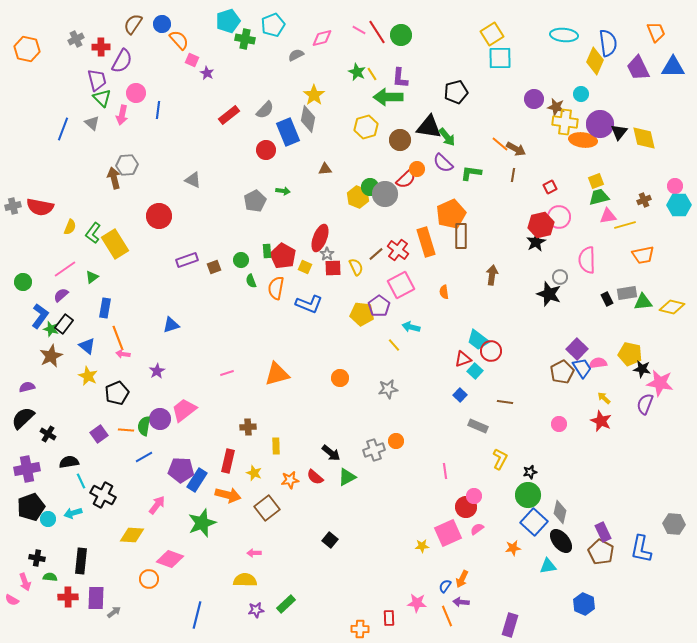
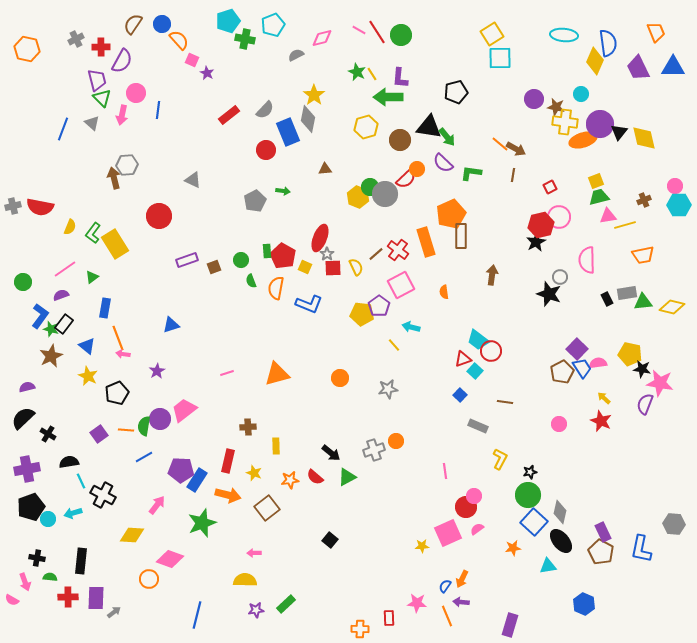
orange ellipse at (583, 140): rotated 24 degrees counterclockwise
purple semicircle at (61, 295): rotated 21 degrees clockwise
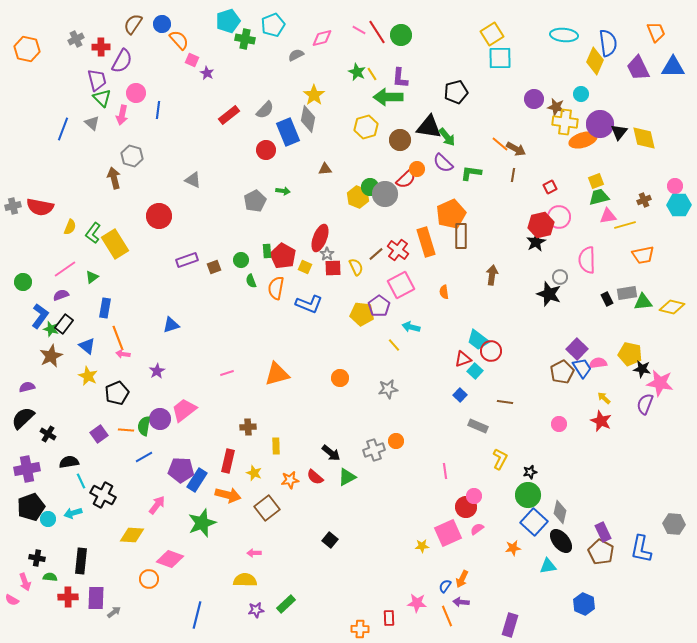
gray hexagon at (127, 165): moved 5 px right, 9 px up; rotated 20 degrees clockwise
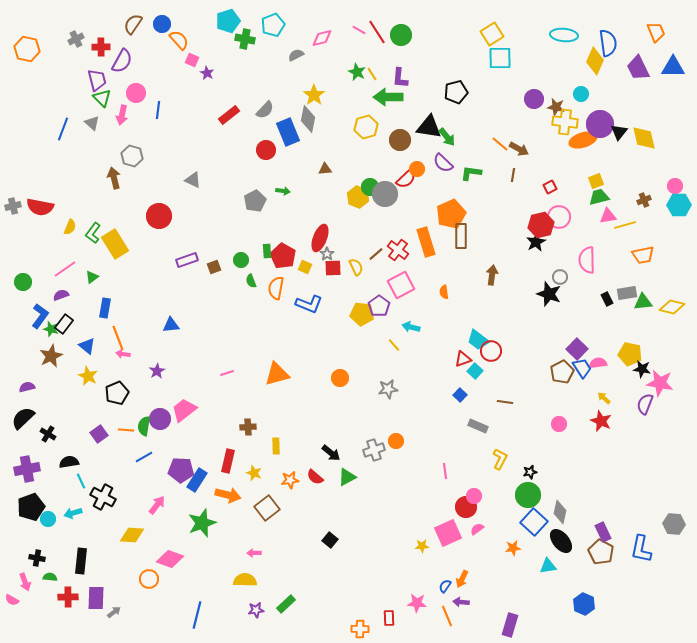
brown arrow at (516, 149): moved 3 px right
blue triangle at (171, 325): rotated 12 degrees clockwise
black cross at (103, 495): moved 2 px down
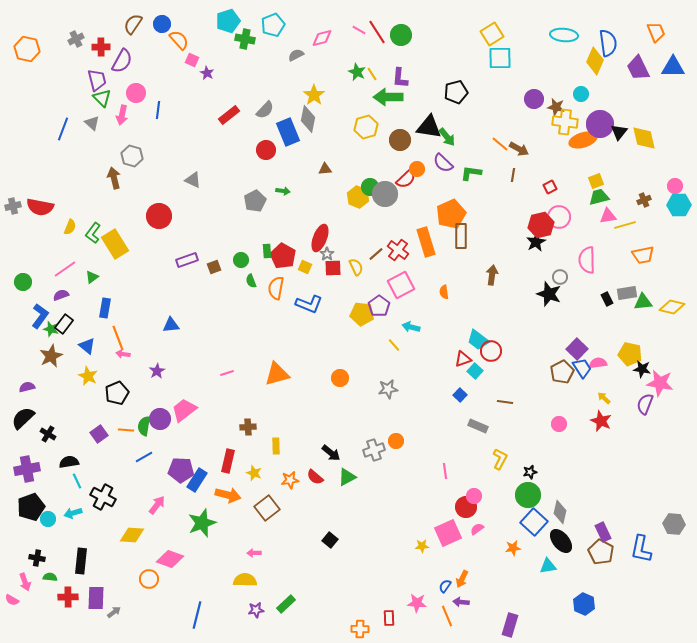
cyan line at (81, 481): moved 4 px left
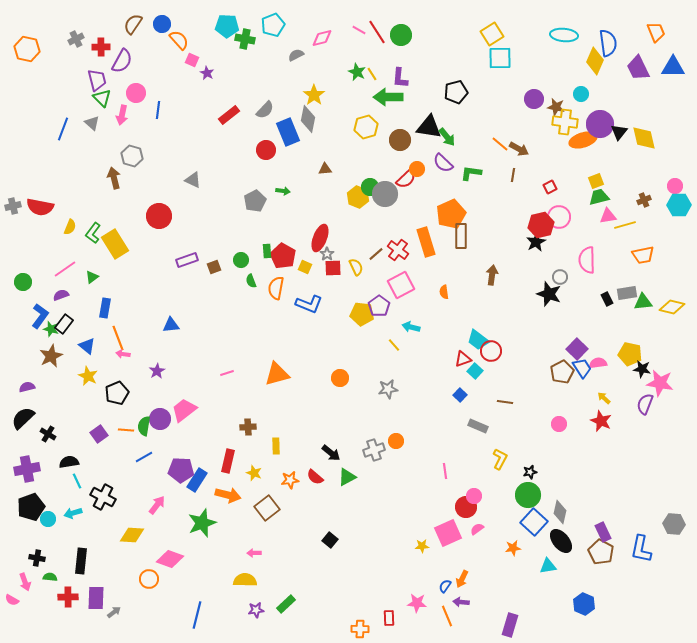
cyan pentagon at (228, 21): moved 1 px left, 5 px down; rotated 20 degrees clockwise
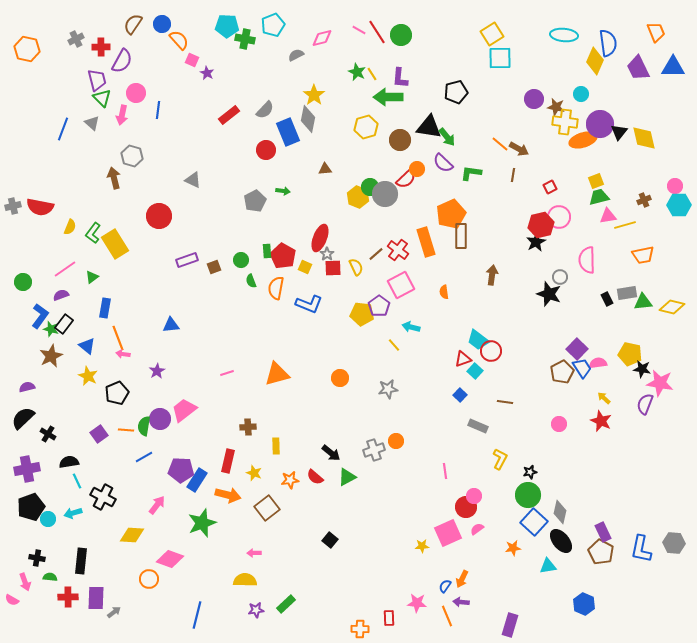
gray hexagon at (674, 524): moved 19 px down
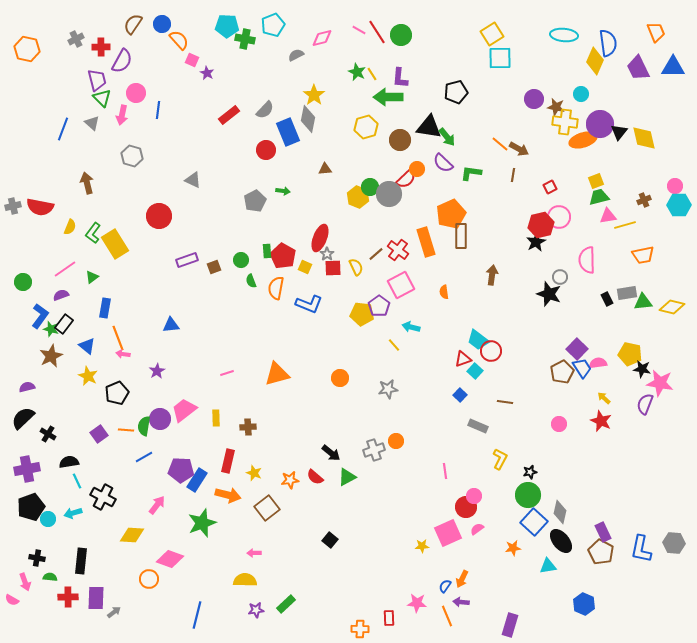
brown arrow at (114, 178): moved 27 px left, 5 px down
gray circle at (385, 194): moved 4 px right
yellow rectangle at (276, 446): moved 60 px left, 28 px up
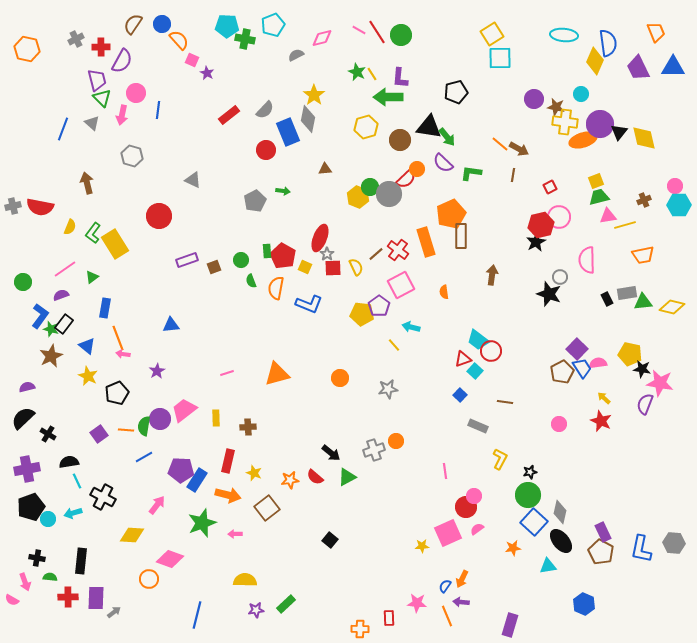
pink arrow at (254, 553): moved 19 px left, 19 px up
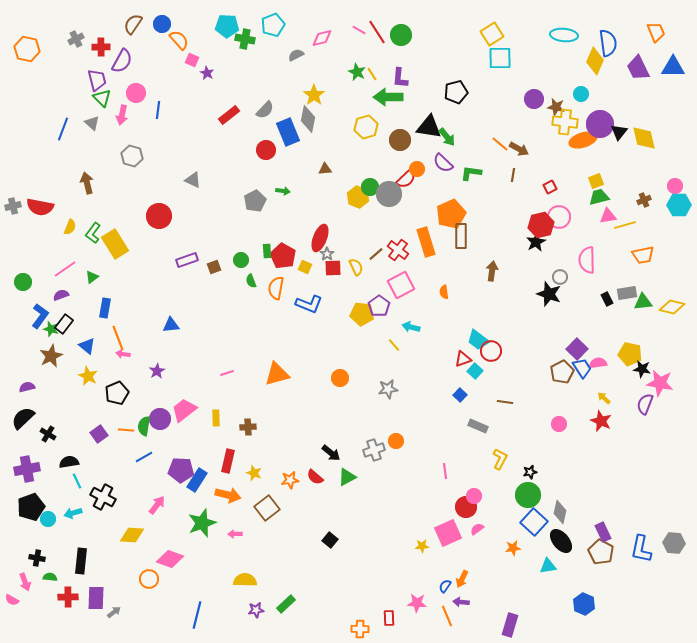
brown arrow at (492, 275): moved 4 px up
